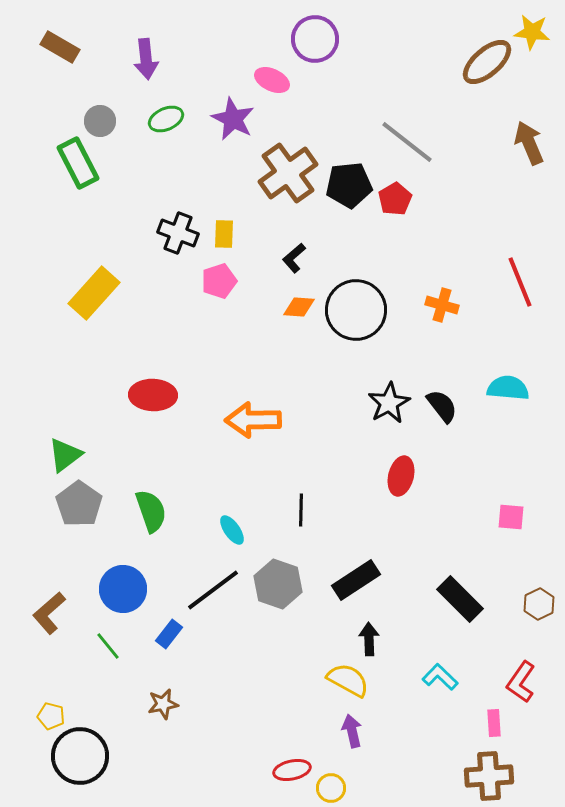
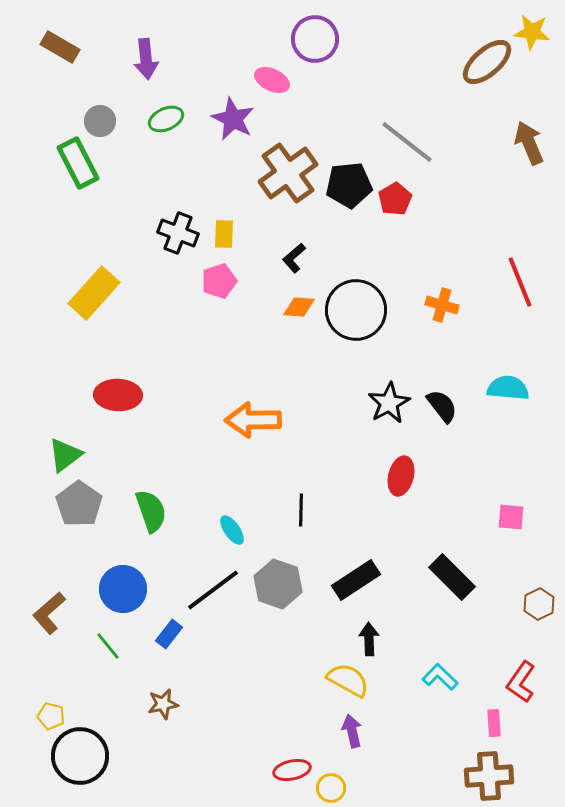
red ellipse at (153, 395): moved 35 px left
black rectangle at (460, 599): moved 8 px left, 22 px up
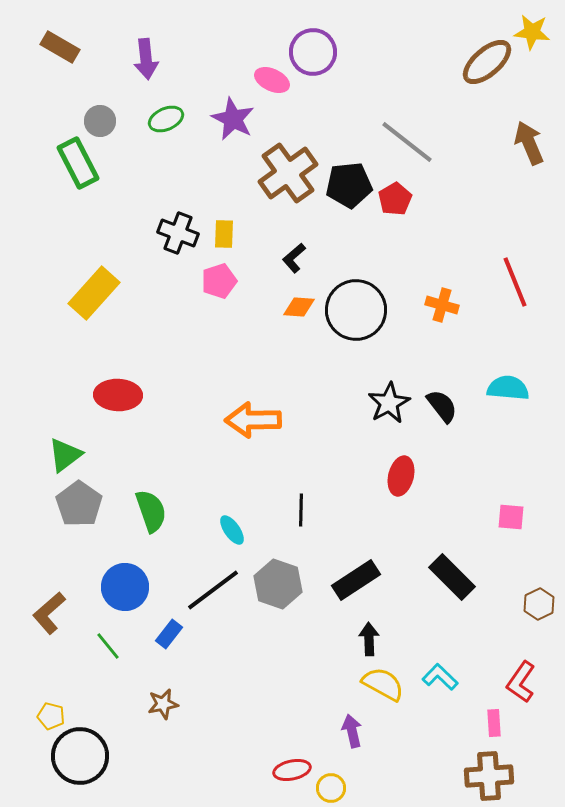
purple circle at (315, 39): moved 2 px left, 13 px down
red line at (520, 282): moved 5 px left
blue circle at (123, 589): moved 2 px right, 2 px up
yellow semicircle at (348, 680): moved 35 px right, 4 px down
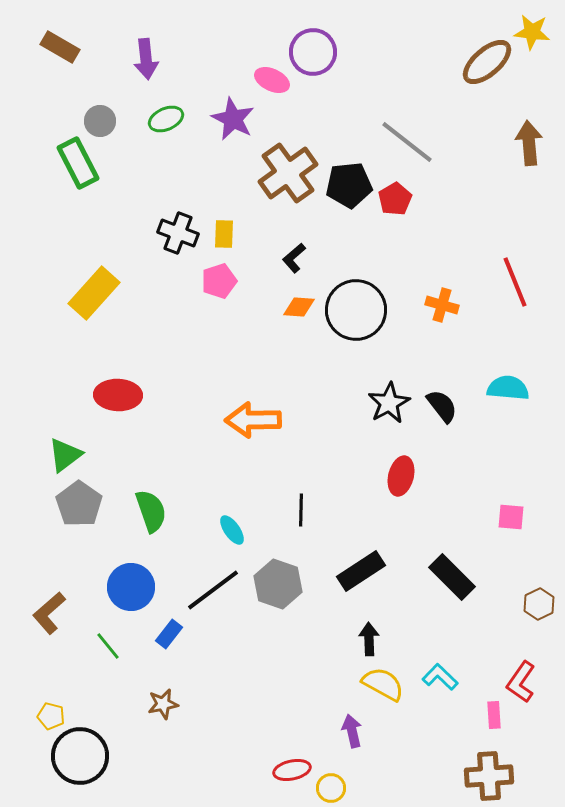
brown arrow at (529, 143): rotated 18 degrees clockwise
black rectangle at (356, 580): moved 5 px right, 9 px up
blue circle at (125, 587): moved 6 px right
pink rectangle at (494, 723): moved 8 px up
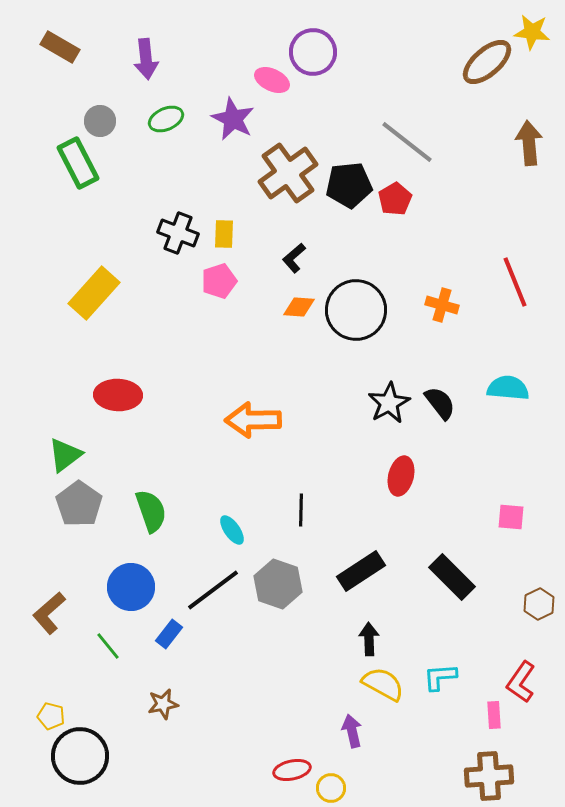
black semicircle at (442, 406): moved 2 px left, 3 px up
cyan L-shape at (440, 677): rotated 48 degrees counterclockwise
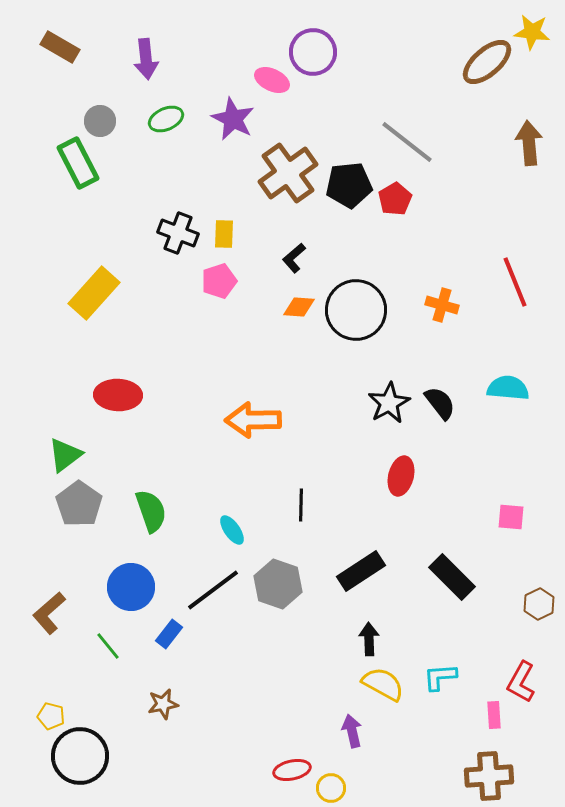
black line at (301, 510): moved 5 px up
red L-shape at (521, 682): rotated 6 degrees counterclockwise
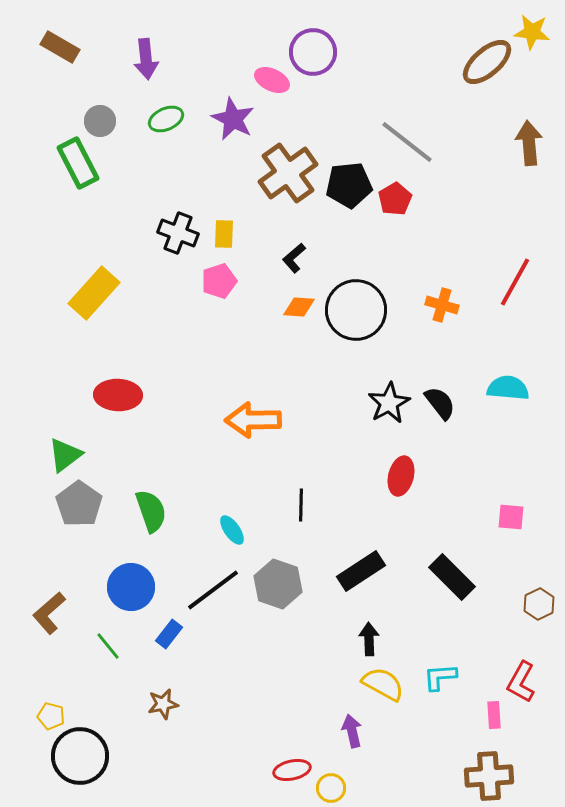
red line at (515, 282): rotated 51 degrees clockwise
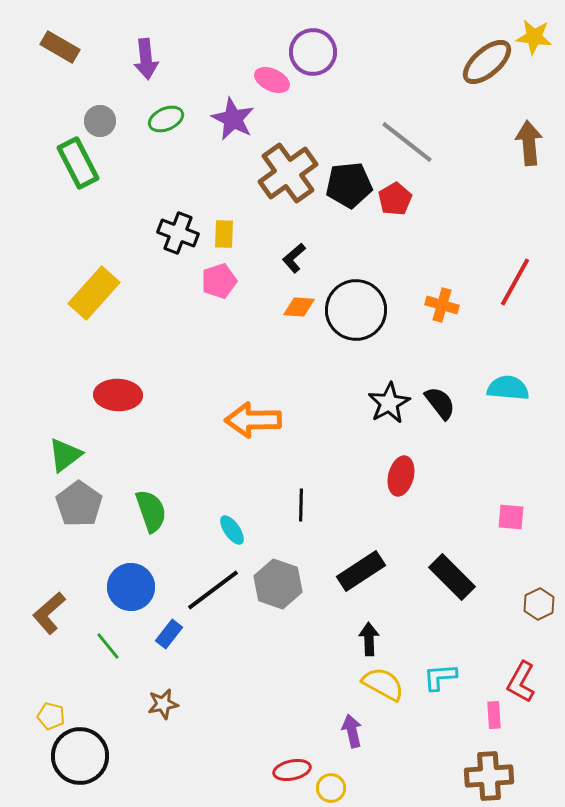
yellow star at (532, 32): moved 2 px right, 5 px down
